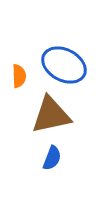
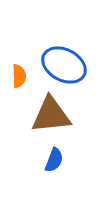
brown triangle: rotated 6 degrees clockwise
blue semicircle: moved 2 px right, 2 px down
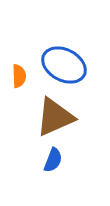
brown triangle: moved 4 px right, 2 px down; rotated 18 degrees counterclockwise
blue semicircle: moved 1 px left
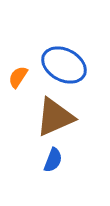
orange semicircle: moved 1 px left, 1 px down; rotated 145 degrees counterclockwise
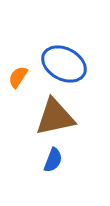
blue ellipse: moved 1 px up
brown triangle: rotated 12 degrees clockwise
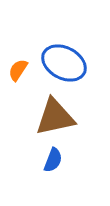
blue ellipse: moved 1 px up
orange semicircle: moved 7 px up
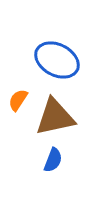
blue ellipse: moved 7 px left, 3 px up
orange semicircle: moved 30 px down
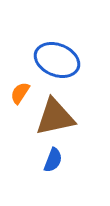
blue ellipse: rotated 6 degrees counterclockwise
orange semicircle: moved 2 px right, 7 px up
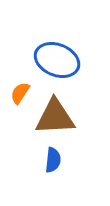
brown triangle: rotated 9 degrees clockwise
blue semicircle: rotated 15 degrees counterclockwise
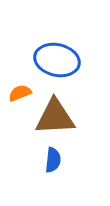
blue ellipse: rotated 9 degrees counterclockwise
orange semicircle: rotated 35 degrees clockwise
